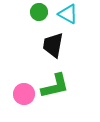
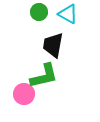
green L-shape: moved 11 px left, 10 px up
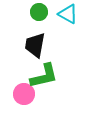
black trapezoid: moved 18 px left
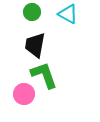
green circle: moved 7 px left
green L-shape: moved 1 px up; rotated 96 degrees counterclockwise
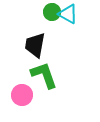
green circle: moved 20 px right
pink circle: moved 2 px left, 1 px down
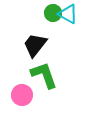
green circle: moved 1 px right, 1 px down
black trapezoid: rotated 28 degrees clockwise
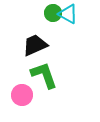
black trapezoid: rotated 28 degrees clockwise
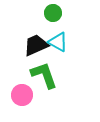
cyan triangle: moved 10 px left, 28 px down
black trapezoid: moved 1 px right
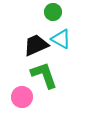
green circle: moved 1 px up
cyan triangle: moved 3 px right, 3 px up
pink circle: moved 2 px down
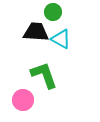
black trapezoid: moved 13 px up; rotated 28 degrees clockwise
pink circle: moved 1 px right, 3 px down
